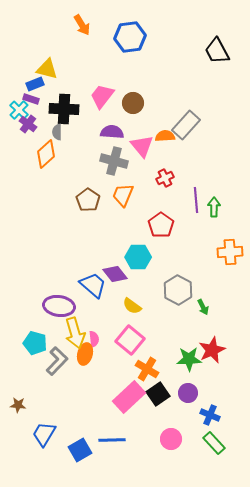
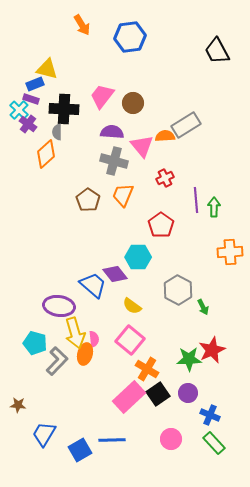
gray rectangle at (186, 125): rotated 16 degrees clockwise
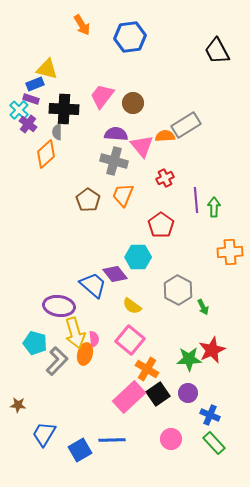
purple semicircle at (112, 132): moved 4 px right, 2 px down
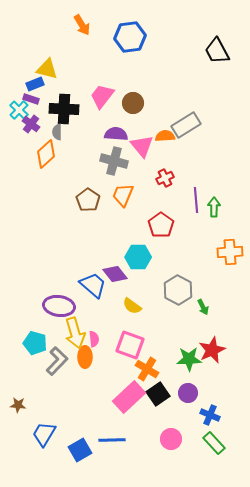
purple cross at (28, 124): moved 3 px right
pink square at (130, 340): moved 5 px down; rotated 20 degrees counterclockwise
orange ellipse at (85, 354): moved 3 px down; rotated 15 degrees counterclockwise
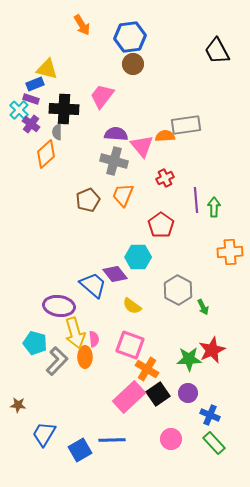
brown circle at (133, 103): moved 39 px up
gray rectangle at (186, 125): rotated 24 degrees clockwise
brown pentagon at (88, 200): rotated 15 degrees clockwise
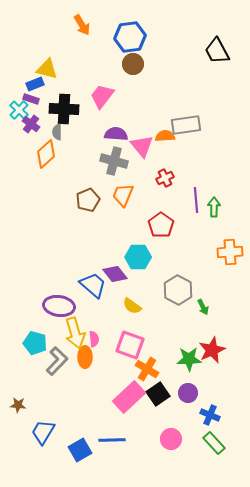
blue trapezoid at (44, 434): moved 1 px left, 2 px up
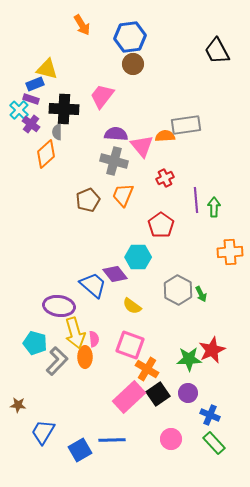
green arrow at (203, 307): moved 2 px left, 13 px up
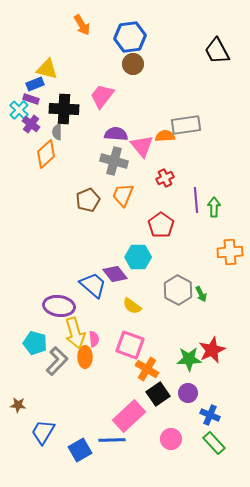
pink rectangle at (129, 397): moved 19 px down
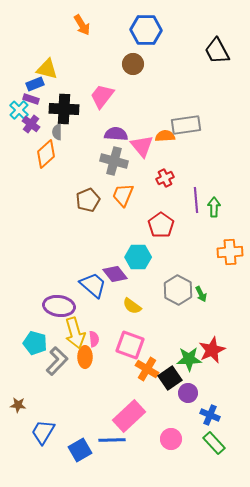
blue hexagon at (130, 37): moved 16 px right, 7 px up; rotated 8 degrees clockwise
black square at (158, 394): moved 12 px right, 16 px up
